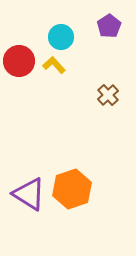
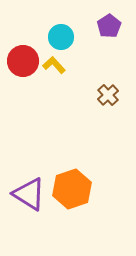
red circle: moved 4 px right
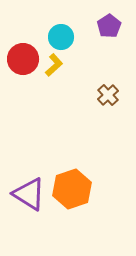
red circle: moved 2 px up
yellow L-shape: rotated 90 degrees clockwise
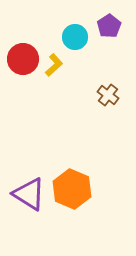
cyan circle: moved 14 px right
brown cross: rotated 10 degrees counterclockwise
orange hexagon: rotated 18 degrees counterclockwise
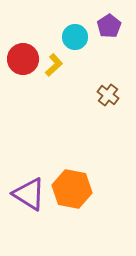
orange hexagon: rotated 12 degrees counterclockwise
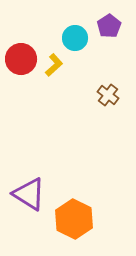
cyan circle: moved 1 px down
red circle: moved 2 px left
orange hexagon: moved 2 px right, 30 px down; rotated 15 degrees clockwise
